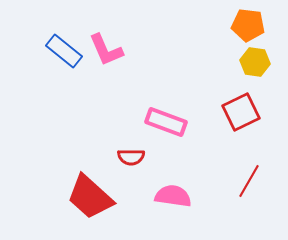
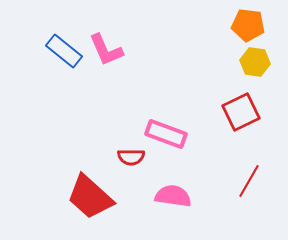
pink rectangle: moved 12 px down
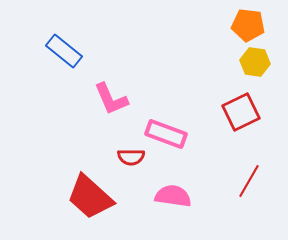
pink L-shape: moved 5 px right, 49 px down
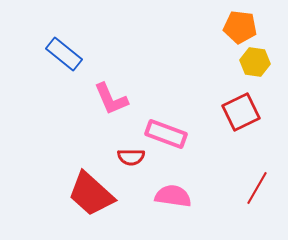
orange pentagon: moved 8 px left, 2 px down
blue rectangle: moved 3 px down
red line: moved 8 px right, 7 px down
red trapezoid: moved 1 px right, 3 px up
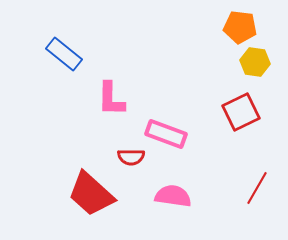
pink L-shape: rotated 24 degrees clockwise
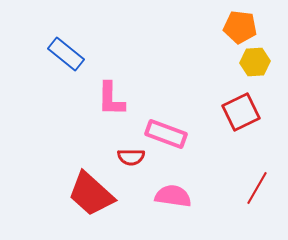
blue rectangle: moved 2 px right
yellow hexagon: rotated 12 degrees counterclockwise
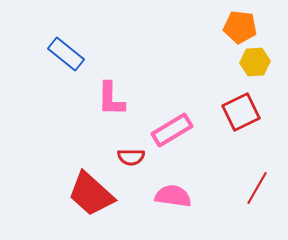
pink rectangle: moved 6 px right, 4 px up; rotated 51 degrees counterclockwise
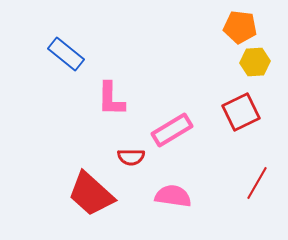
red line: moved 5 px up
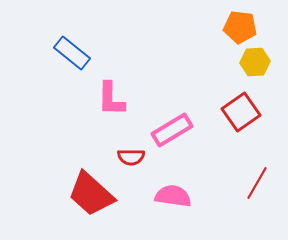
blue rectangle: moved 6 px right, 1 px up
red square: rotated 9 degrees counterclockwise
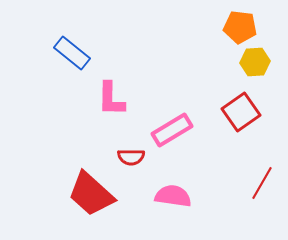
red line: moved 5 px right
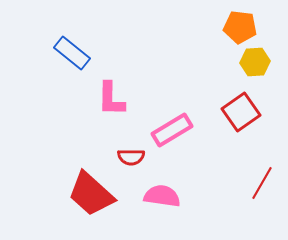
pink semicircle: moved 11 px left
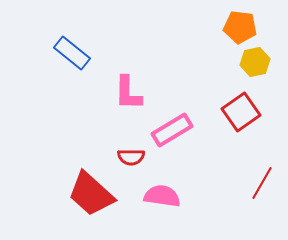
yellow hexagon: rotated 8 degrees counterclockwise
pink L-shape: moved 17 px right, 6 px up
